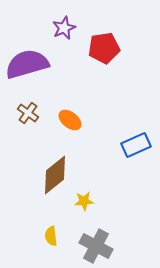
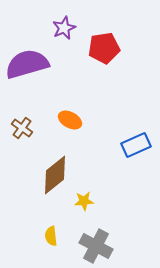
brown cross: moved 6 px left, 15 px down
orange ellipse: rotated 10 degrees counterclockwise
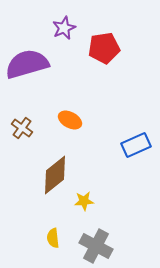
yellow semicircle: moved 2 px right, 2 px down
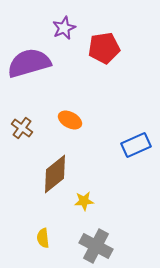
purple semicircle: moved 2 px right, 1 px up
brown diamond: moved 1 px up
yellow semicircle: moved 10 px left
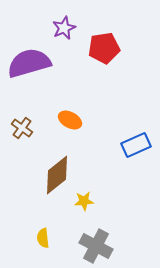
brown diamond: moved 2 px right, 1 px down
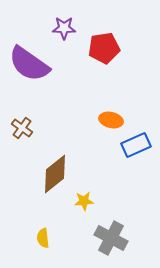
purple star: rotated 25 degrees clockwise
purple semicircle: moved 1 px down; rotated 129 degrees counterclockwise
orange ellipse: moved 41 px right; rotated 15 degrees counterclockwise
brown diamond: moved 2 px left, 1 px up
gray cross: moved 15 px right, 8 px up
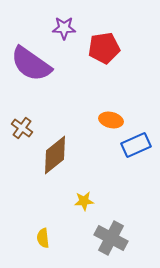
purple semicircle: moved 2 px right
brown diamond: moved 19 px up
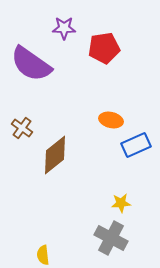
yellow star: moved 37 px right, 2 px down
yellow semicircle: moved 17 px down
